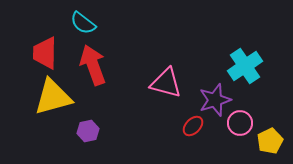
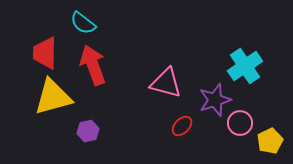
red ellipse: moved 11 px left
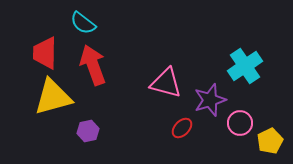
purple star: moved 5 px left
red ellipse: moved 2 px down
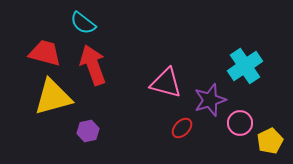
red trapezoid: rotated 104 degrees clockwise
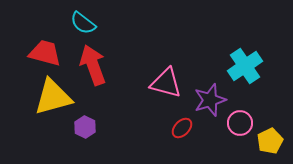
purple hexagon: moved 3 px left, 4 px up; rotated 20 degrees counterclockwise
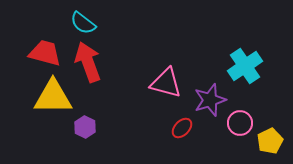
red arrow: moved 5 px left, 3 px up
yellow triangle: rotated 15 degrees clockwise
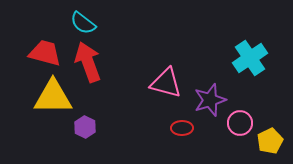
cyan cross: moved 5 px right, 8 px up
red ellipse: rotated 45 degrees clockwise
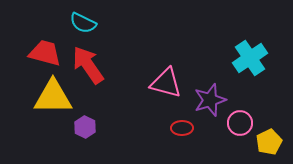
cyan semicircle: rotated 12 degrees counterclockwise
red arrow: moved 3 px down; rotated 15 degrees counterclockwise
yellow pentagon: moved 1 px left, 1 px down
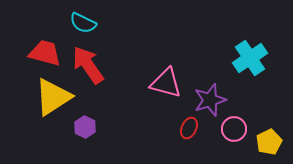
yellow triangle: rotated 33 degrees counterclockwise
pink circle: moved 6 px left, 6 px down
red ellipse: moved 7 px right; rotated 65 degrees counterclockwise
